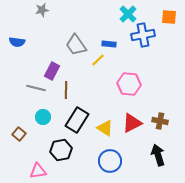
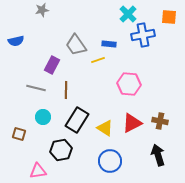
blue semicircle: moved 1 px left, 1 px up; rotated 21 degrees counterclockwise
yellow line: rotated 24 degrees clockwise
purple rectangle: moved 6 px up
brown square: rotated 24 degrees counterclockwise
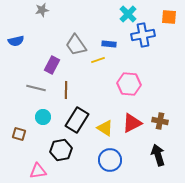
blue circle: moved 1 px up
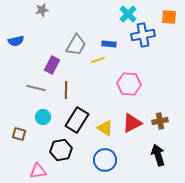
gray trapezoid: rotated 115 degrees counterclockwise
brown cross: rotated 21 degrees counterclockwise
blue circle: moved 5 px left
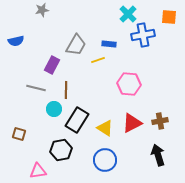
cyan circle: moved 11 px right, 8 px up
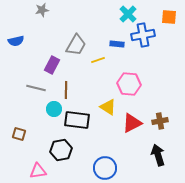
blue rectangle: moved 8 px right
black rectangle: rotated 65 degrees clockwise
yellow triangle: moved 3 px right, 21 px up
blue circle: moved 8 px down
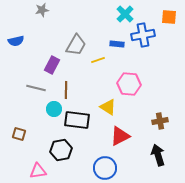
cyan cross: moved 3 px left
red triangle: moved 12 px left, 13 px down
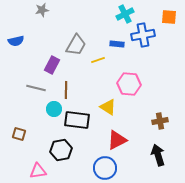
cyan cross: rotated 18 degrees clockwise
red triangle: moved 3 px left, 4 px down
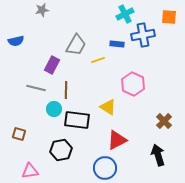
pink hexagon: moved 4 px right; rotated 20 degrees clockwise
brown cross: moved 4 px right; rotated 35 degrees counterclockwise
pink triangle: moved 8 px left
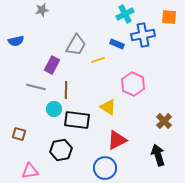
blue rectangle: rotated 16 degrees clockwise
gray line: moved 1 px up
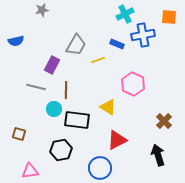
blue circle: moved 5 px left
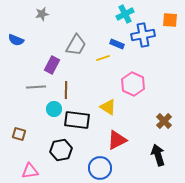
gray star: moved 4 px down
orange square: moved 1 px right, 3 px down
blue semicircle: moved 1 px up; rotated 35 degrees clockwise
yellow line: moved 5 px right, 2 px up
gray line: rotated 18 degrees counterclockwise
